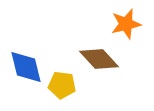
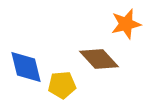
yellow pentagon: rotated 12 degrees counterclockwise
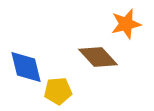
brown diamond: moved 1 px left, 2 px up
yellow pentagon: moved 4 px left, 6 px down
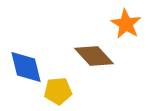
orange star: rotated 28 degrees counterclockwise
brown diamond: moved 4 px left, 1 px up
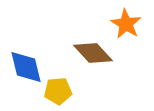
brown diamond: moved 1 px left, 3 px up
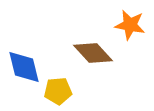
orange star: moved 4 px right, 1 px down; rotated 20 degrees counterclockwise
blue diamond: moved 2 px left
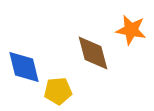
orange star: moved 1 px right, 5 px down
brown diamond: rotated 27 degrees clockwise
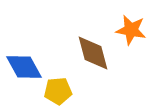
blue diamond: rotated 15 degrees counterclockwise
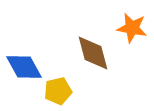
orange star: moved 1 px right, 2 px up
yellow pentagon: rotated 8 degrees counterclockwise
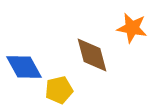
brown diamond: moved 1 px left, 2 px down
yellow pentagon: moved 1 px right, 1 px up
